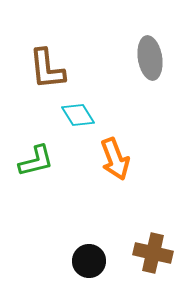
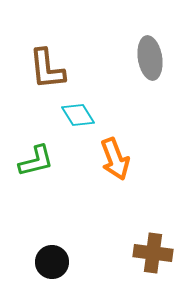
brown cross: rotated 6 degrees counterclockwise
black circle: moved 37 px left, 1 px down
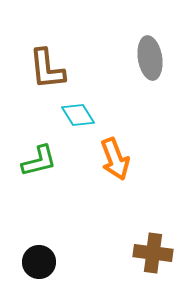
green L-shape: moved 3 px right
black circle: moved 13 px left
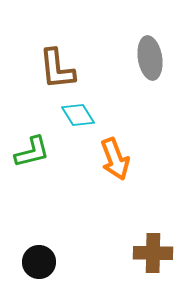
brown L-shape: moved 10 px right
green L-shape: moved 7 px left, 9 px up
brown cross: rotated 6 degrees counterclockwise
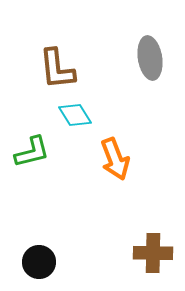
cyan diamond: moved 3 px left
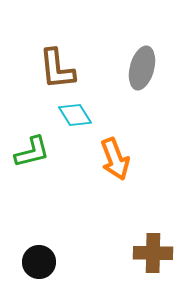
gray ellipse: moved 8 px left, 10 px down; rotated 24 degrees clockwise
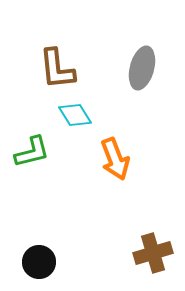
brown cross: rotated 18 degrees counterclockwise
